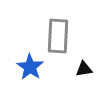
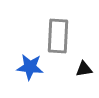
blue star: rotated 28 degrees counterclockwise
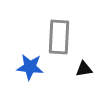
gray rectangle: moved 1 px right, 1 px down
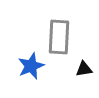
blue star: moved 1 px right, 1 px up; rotated 28 degrees counterclockwise
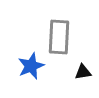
black triangle: moved 1 px left, 3 px down
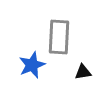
blue star: moved 1 px right, 1 px up
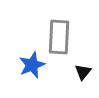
black triangle: rotated 42 degrees counterclockwise
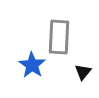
blue star: rotated 16 degrees counterclockwise
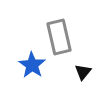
gray rectangle: rotated 16 degrees counterclockwise
